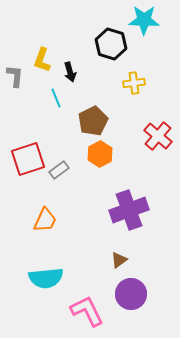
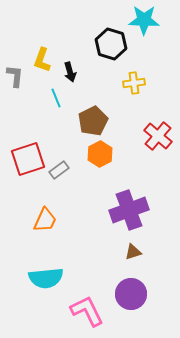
brown triangle: moved 14 px right, 8 px up; rotated 18 degrees clockwise
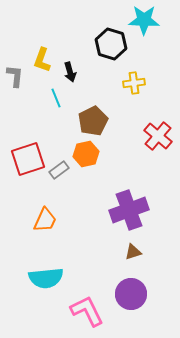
orange hexagon: moved 14 px left; rotated 15 degrees clockwise
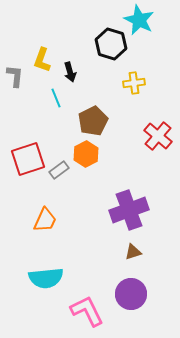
cyan star: moved 5 px left; rotated 24 degrees clockwise
orange hexagon: rotated 15 degrees counterclockwise
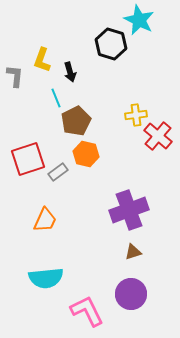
yellow cross: moved 2 px right, 32 px down
brown pentagon: moved 17 px left
orange hexagon: rotated 20 degrees counterclockwise
gray rectangle: moved 1 px left, 2 px down
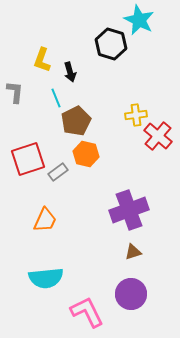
gray L-shape: moved 16 px down
pink L-shape: moved 1 px down
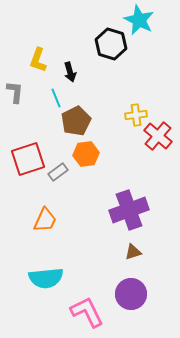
yellow L-shape: moved 4 px left
orange hexagon: rotated 20 degrees counterclockwise
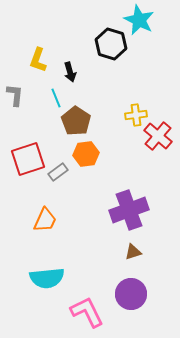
gray L-shape: moved 3 px down
brown pentagon: rotated 12 degrees counterclockwise
cyan semicircle: moved 1 px right
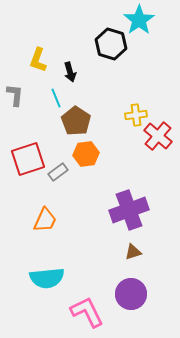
cyan star: rotated 12 degrees clockwise
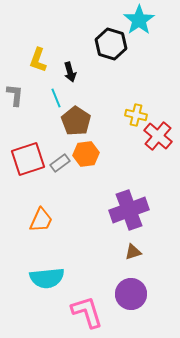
yellow cross: rotated 20 degrees clockwise
gray rectangle: moved 2 px right, 9 px up
orange trapezoid: moved 4 px left
pink L-shape: rotated 9 degrees clockwise
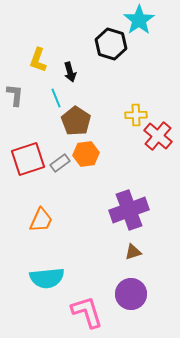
yellow cross: rotated 15 degrees counterclockwise
